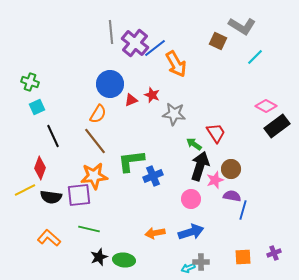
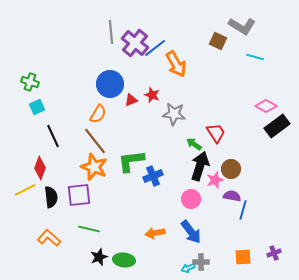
cyan line at (255, 57): rotated 60 degrees clockwise
orange star at (94, 176): moved 9 px up; rotated 28 degrees clockwise
black semicircle at (51, 197): rotated 105 degrees counterclockwise
blue arrow at (191, 232): rotated 70 degrees clockwise
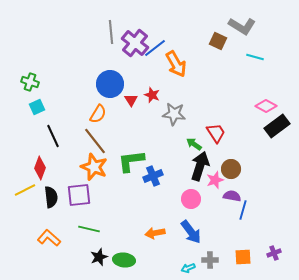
red triangle at (131, 100): rotated 40 degrees counterclockwise
gray cross at (201, 262): moved 9 px right, 2 px up
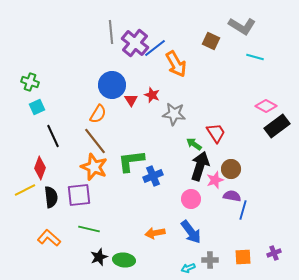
brown square at (218, 41): moved 7 px left
blue circle at (110, 84): moved 2 px right, 1 px down
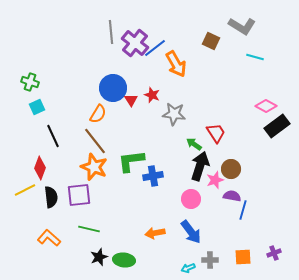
blue circle at (112, 85): moved 1 px right, 3 px down
blue cross at (153, 176): rotated 12 degrees clockwise
